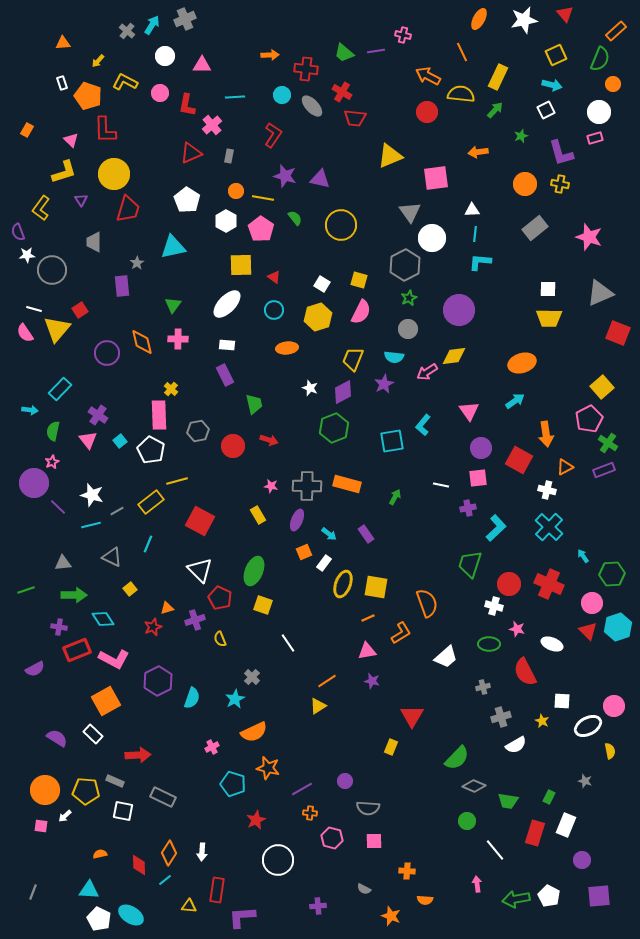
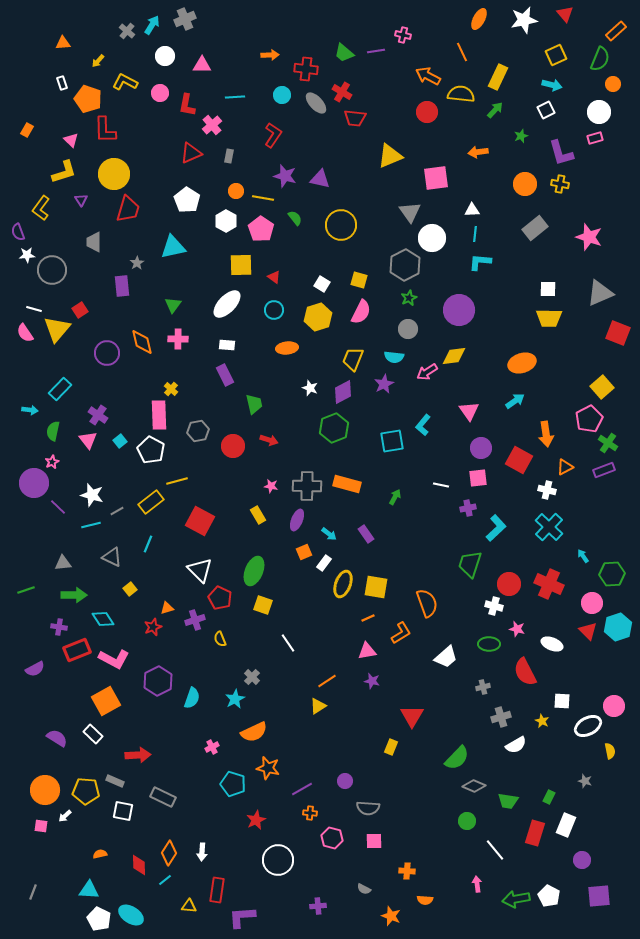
orange pentagon at (88, 96): moved 3 px down
gray ellipse at (312, 106): moved 4 px right, 3 px up
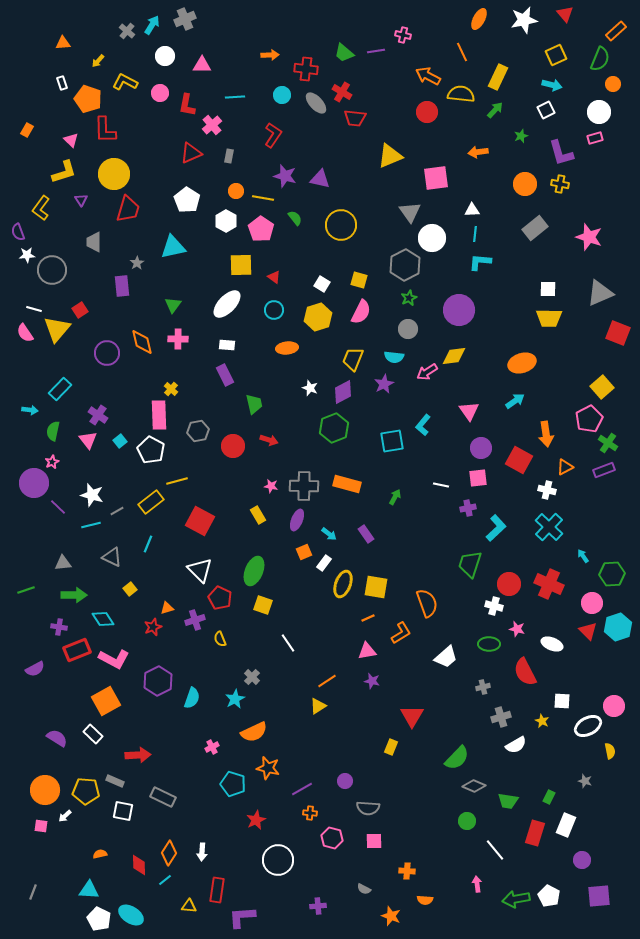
gray cross at (307, 486): moved 3 px left
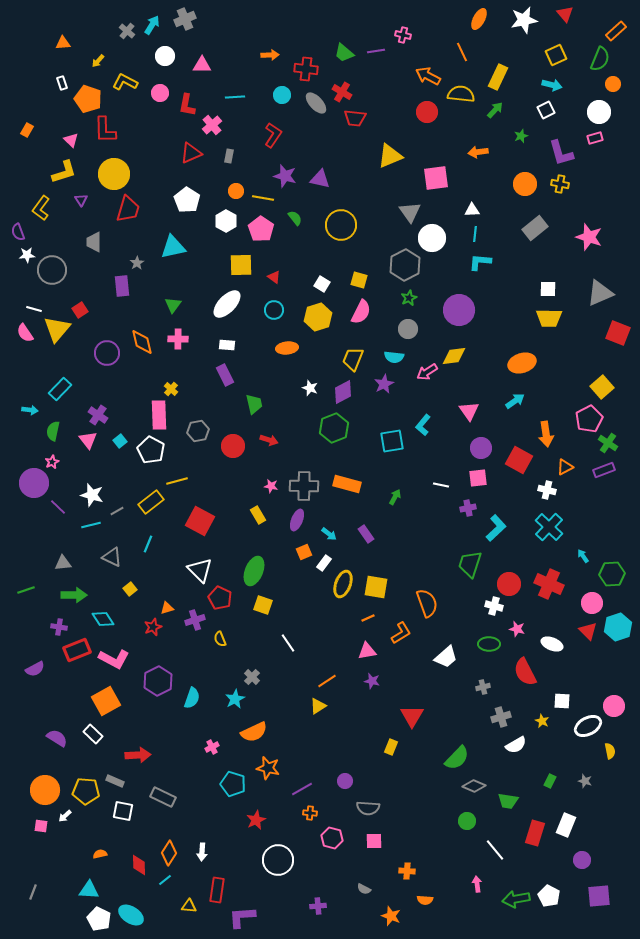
green rectangle at (549, 797): moved 1 px right, 16 px up
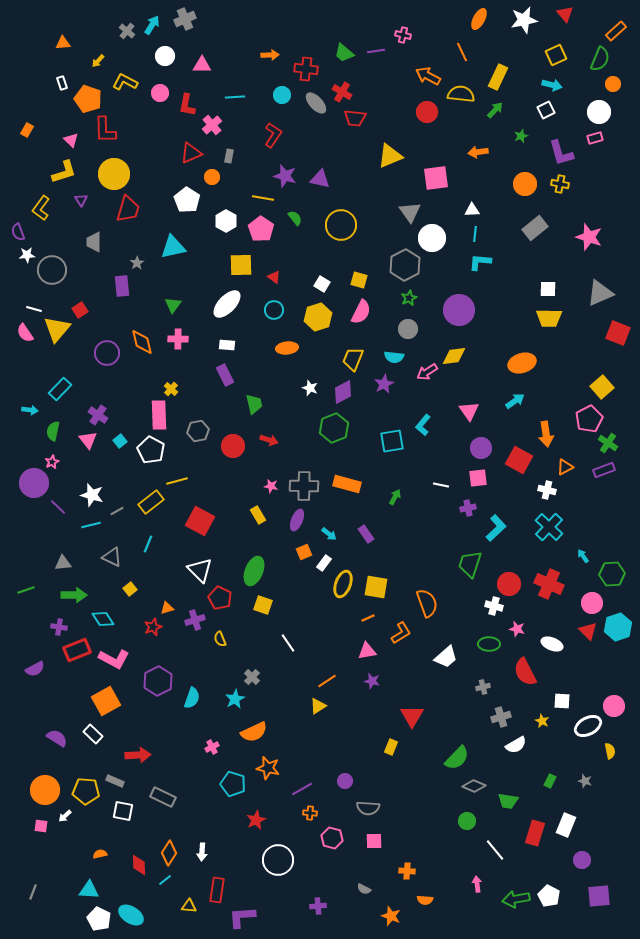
orange circle at (236, 191): moved 24 px left, 14 px up
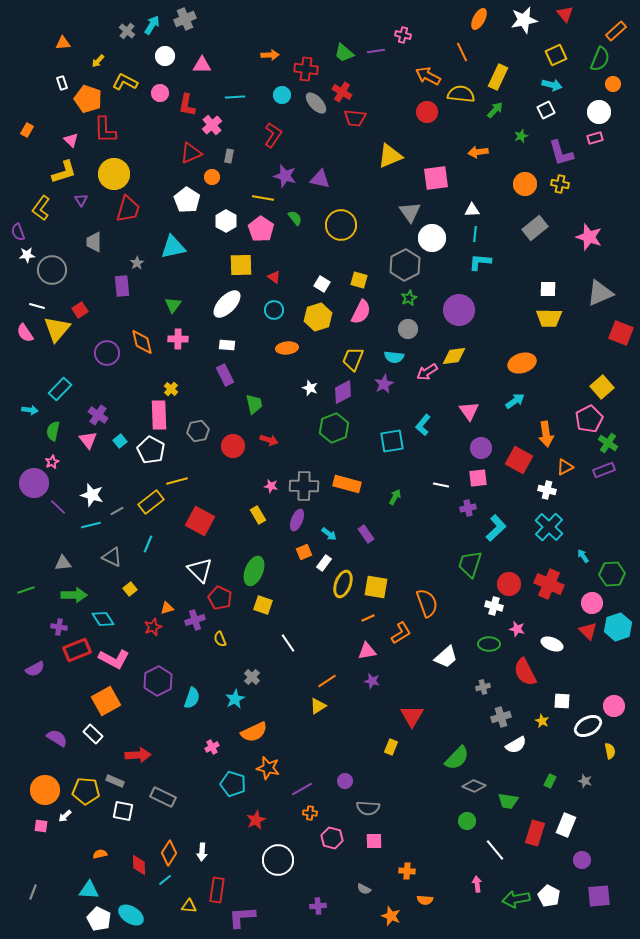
white line at (34, 309): moved 3 px right, 3 px up
red square at (618, 333): moved 3 px right
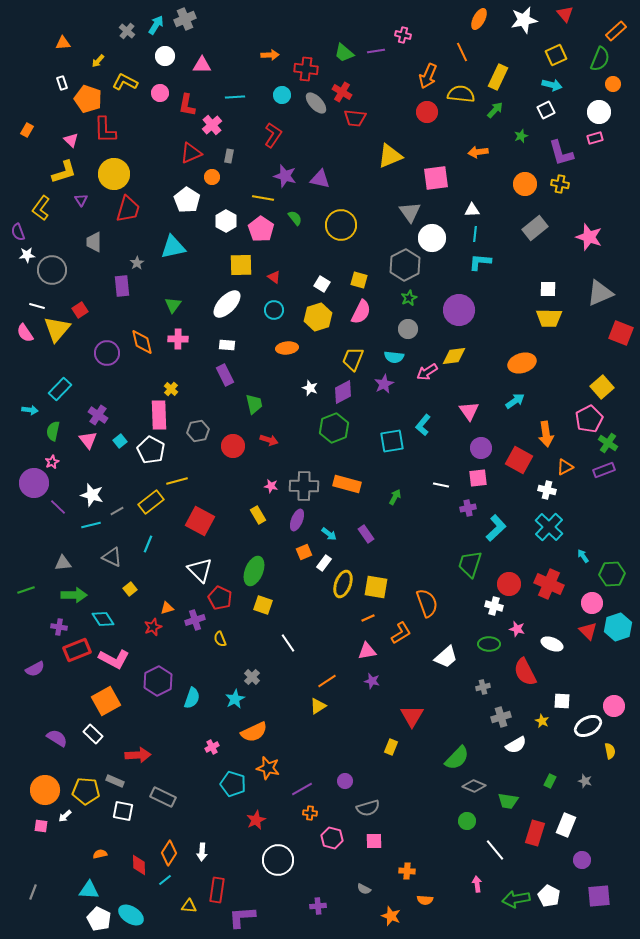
cyan arrow at (152, 25): moved 4 px right
orange arrow at (428, 76): rotated 95 degrees counterclockwise
gray semicircle at (368, 808): rotated 20 degrees counterclockwise
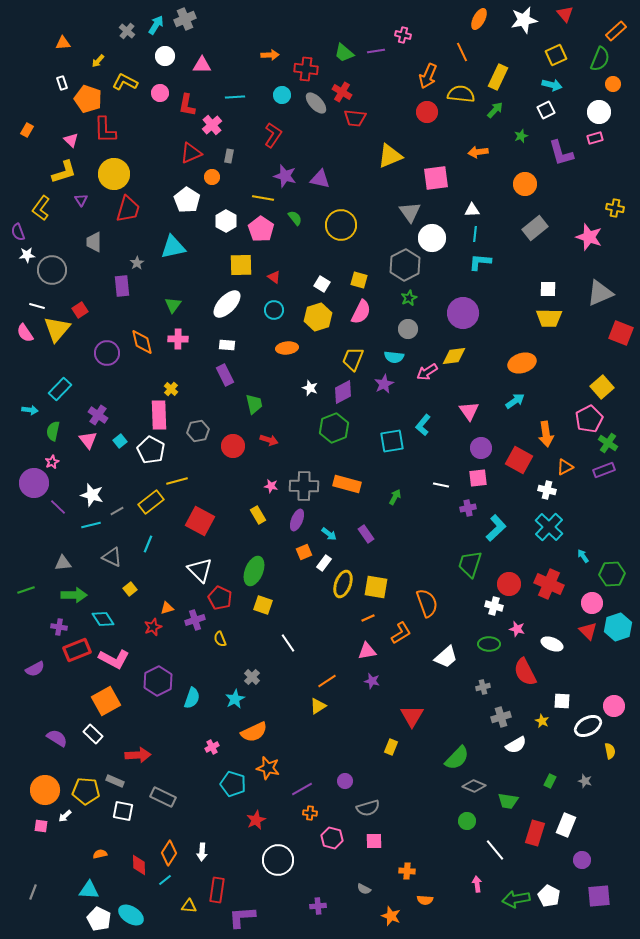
yellow cross at (560, 184): moved 55 px right, 24 px down
purple circle at (459, 310): moved 4 px right, 3 px down
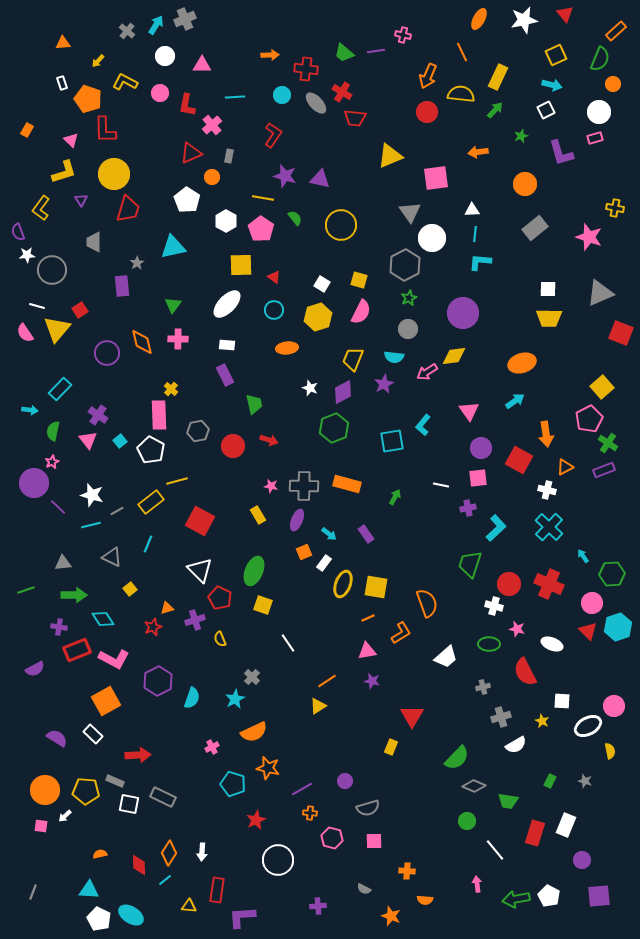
white square at (123, 811): moved 6 px right, 7 px up
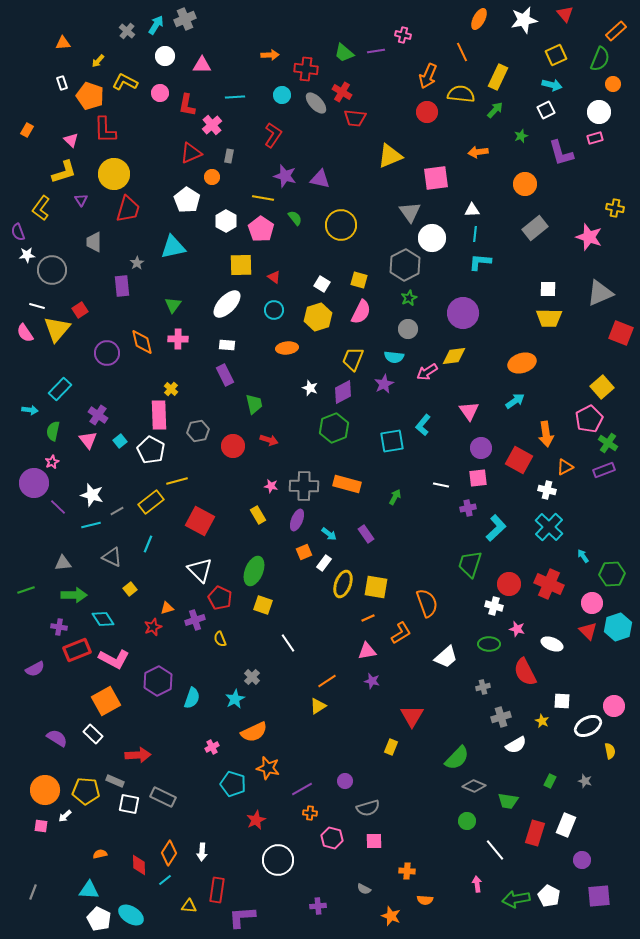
orange pentagon at (88, 99): moved 2 px right, 3 px up
